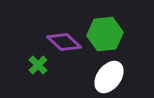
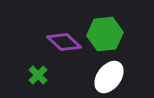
green cross: moved 10 px down
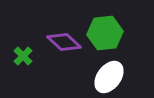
green hexagon: moved 1 px up
green cross: moved 15 px left, 19 px up
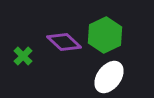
green hexagon: moved 2 px down; rotated 20 degrees counterclockwise
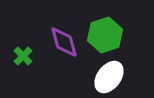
green hexagon: rotated 8 degrees clockwise
purple diamond: rotated 32 degrees clockwise
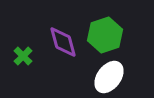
purple diamond: moved 1 px left
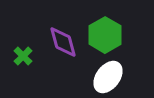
green hexagon: rotated 12 degrees counterclockwise
white ellipse: moved 1 px left
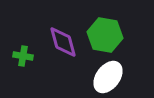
green hexagon: rotated 20 degrees counterclockwise
green cross: rotated 36 degrees counterclockwise
